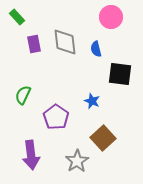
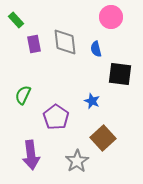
green rectangle: moved 1 px left, 3 px down
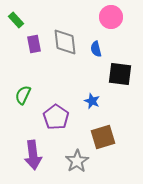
brown square: moved 1 px up; rotated 25 degrees clockwise
purple arrow: moved 2 px right
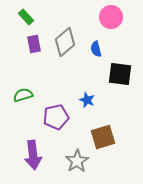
green rectangle: moved 10 px right, 3 px up
gray diamond: rotated 56 degrees clockwise
green semicircle: rotated 48 degrees clockwise
blue star: moved 5 px left, 1 px up
purple pentagon: rotated 25 degrees clockwise
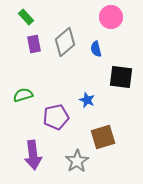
black square: moved 1 px right, 3 px down
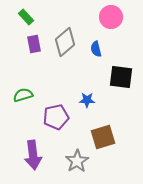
blue star: rotated 21 degrees counterclockwise
